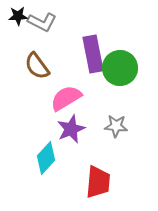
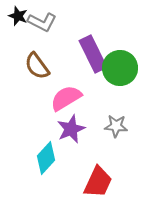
black star: rotated 24 degrees clockwise
purple rectangle: rotated 15 degrees counterclockwise
red trapezoid: rotated 20 degrees clockwise
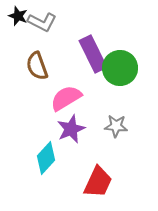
brown semicircle: rotated 16 degrees clockwise
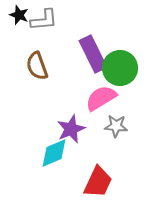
black star: moved 1 px right, 1 px up
gray L-shape: moved 2 px right, 2 px up; rotated 32 degrees counterclockwise
pink semicircle: moved 35 px right
cyan diamond: moved 8 px right, 5 px up; rotated 24 degrees clockwise
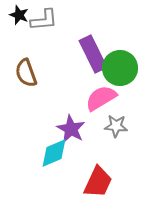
brown semicircle: moved 11 px left, 7 px down
purple star: rotated 20 degrees counterclockwise
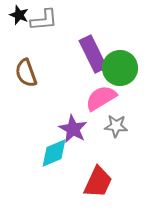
purple star: moved 2 px right
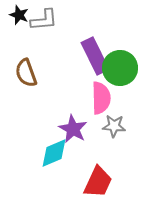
purple rectangle: moved 2 px right, 2 px down
pink semicircle: rotated 120 degrees clockwise
gray star: moved 2 px left
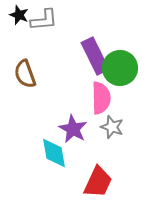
brown semicircle: moved 1 px left, 1 px down
gray star: moved 2 px left, 1 px down; rotated 15 degrees clockwise
cyan diamond: rotated 76 degrees counterclockwise
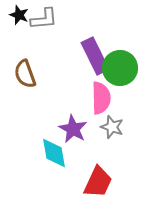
gray L-shape: moved 1 px up
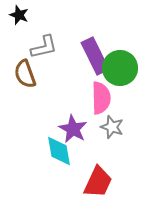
gray L-shape: moved 28 px down; rotated 8 degrees counterclockwise
cyan diamond: moved 5 px right, 2 px up
